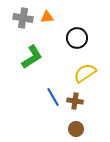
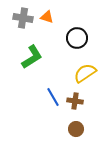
orange triangle: rotated 24 degrees clockwise
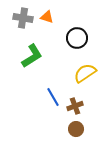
green L-shape: moved 1 px up
brown cross: moved 5 px down; rotated 28 degrees counterclockwise
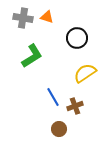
brown circle: moved 17 px left
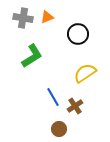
orange triangle: rotated 40 degrees counterclockwise
black circle: moved 1 px right, 4 px up
brown cross: rotated 14 degrees counterclockwise
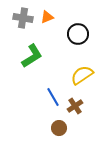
yellow semicircle: moved 3 px left, 2 px down
brown circle: moved 1 px up
